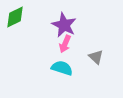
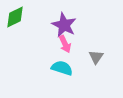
pink arrow: rotated 48 degrees counterclockwise
gray triangle: rotated 21 degrees clockwise
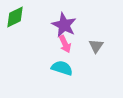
gray triangle: moved 11 px up
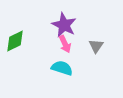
green diamond: moved 24 px down
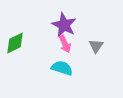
green diamond: moved 2 px down
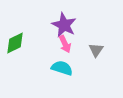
gray triangle: moved 4 px down
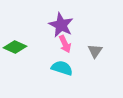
purple star: moved 3 px left
green diamond: moved 4 px down; rotated 50 degrees clockwise
gray triangle: moved 1 px left, 1 px down
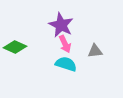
gray triangle: rotated 49 degrees clockwise
cyan semicircle: moved 4 px right, 4 px up
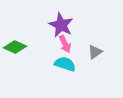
gray triangle: moved 1 px down; rotated 28 degrees counterclockwise
cyan semicircle: moved 1 px left
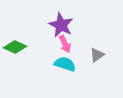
gray triangle: moved 2 px right, 3 px down
